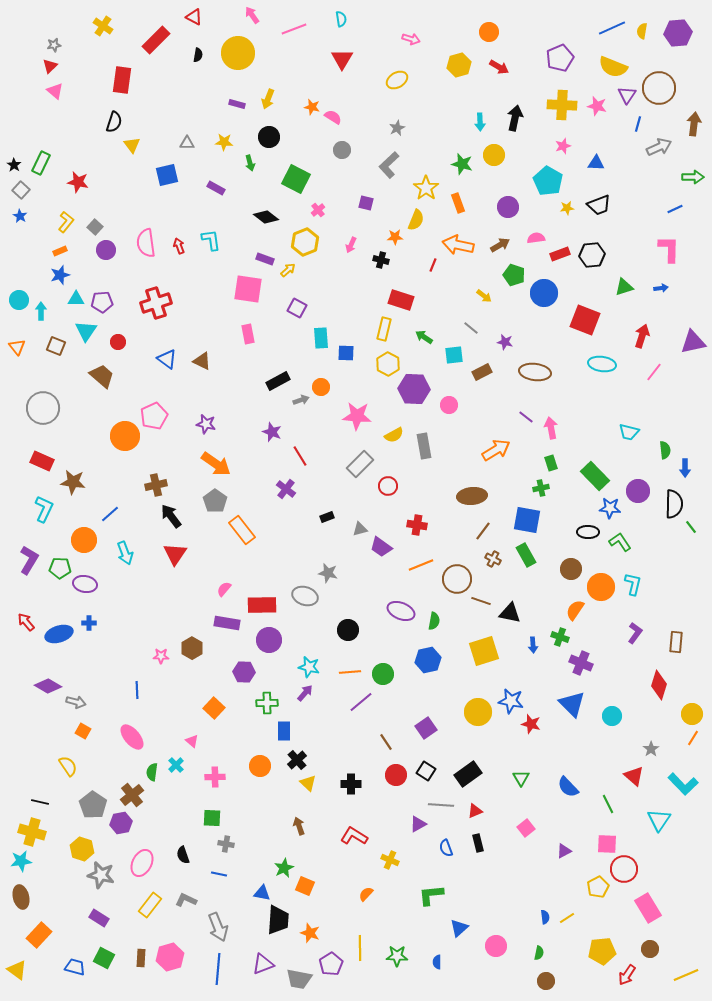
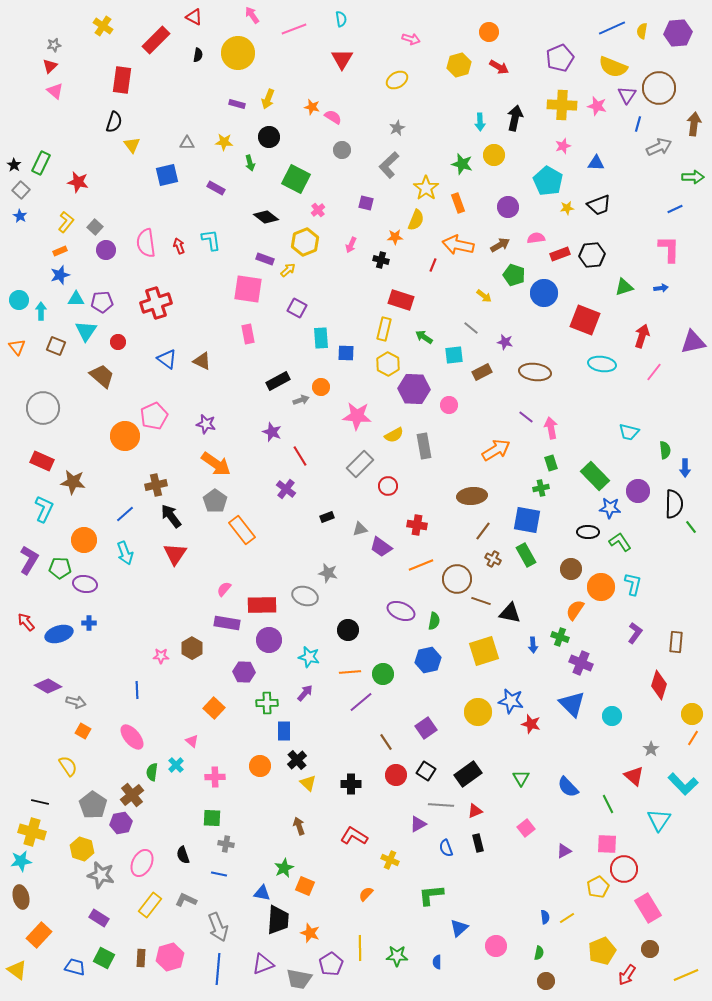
blue line at (110, 514): moved 15 px right
cyan star at (309, 667): moved 10 px up
yellow pentagon at (602, 951): rotated 16 degrees counterclockwise
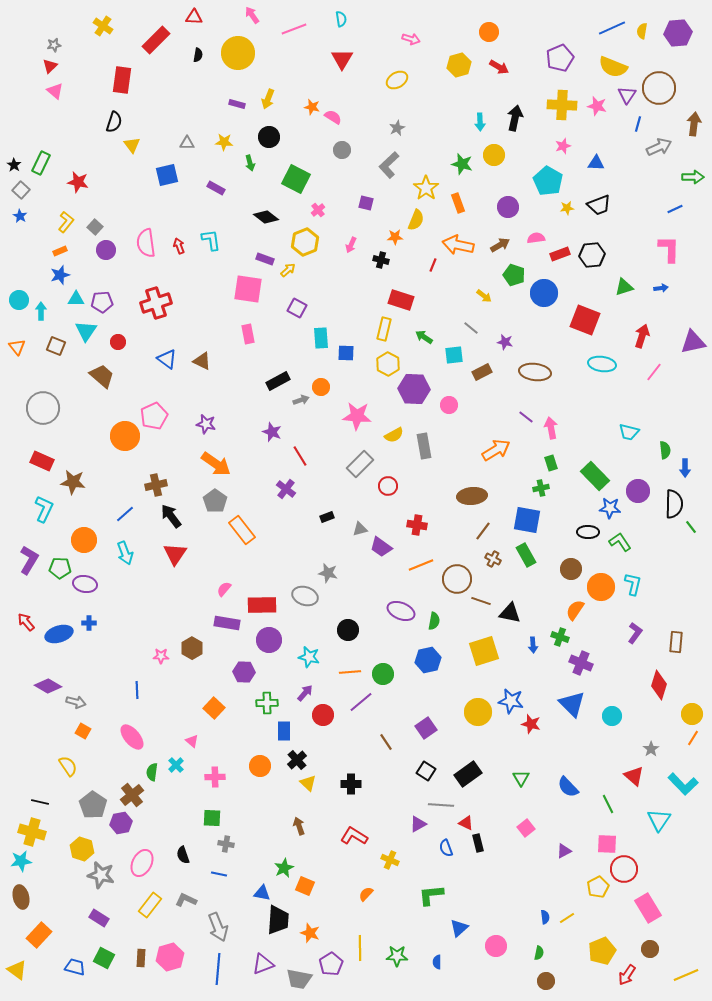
red triangle at (194, 17): rotated 24 degrees counterclockwise
red circle at (396, 775): moved 73 px left, 60 px up
red triangle at (475, 811): moved 9 px left, 12 px down; rotated 49 degrees clockwise
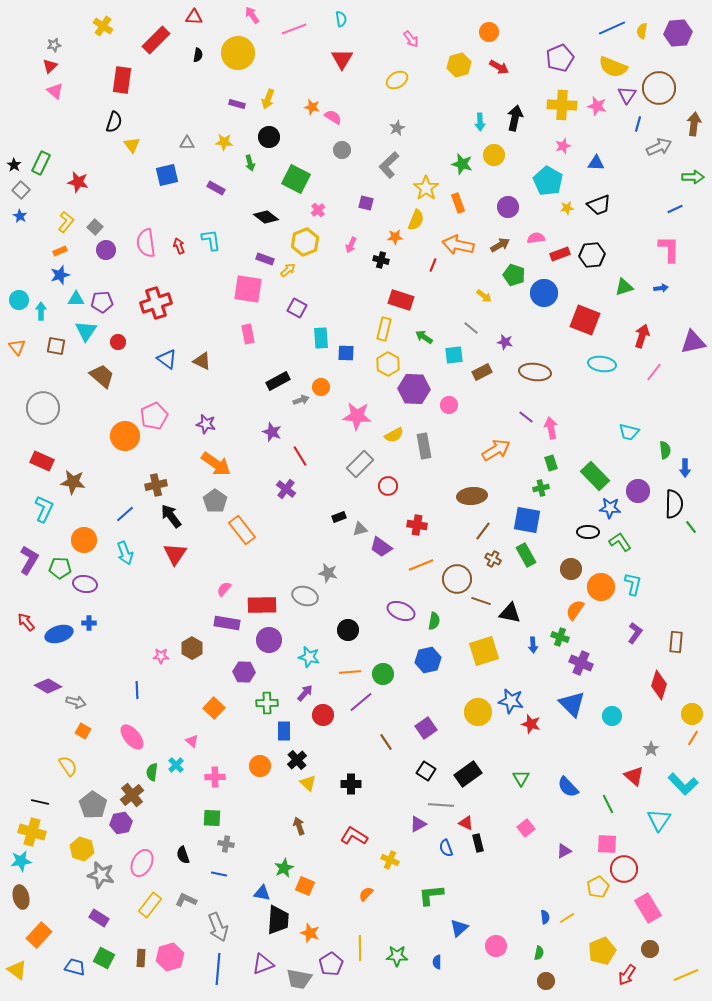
pink arrow at (411, 39): rotated 36 degrees clockwise
brown square at (56, 346): rotated 12 degrees counterclockwise
black rectangle at (327, 517): moved 12 px right
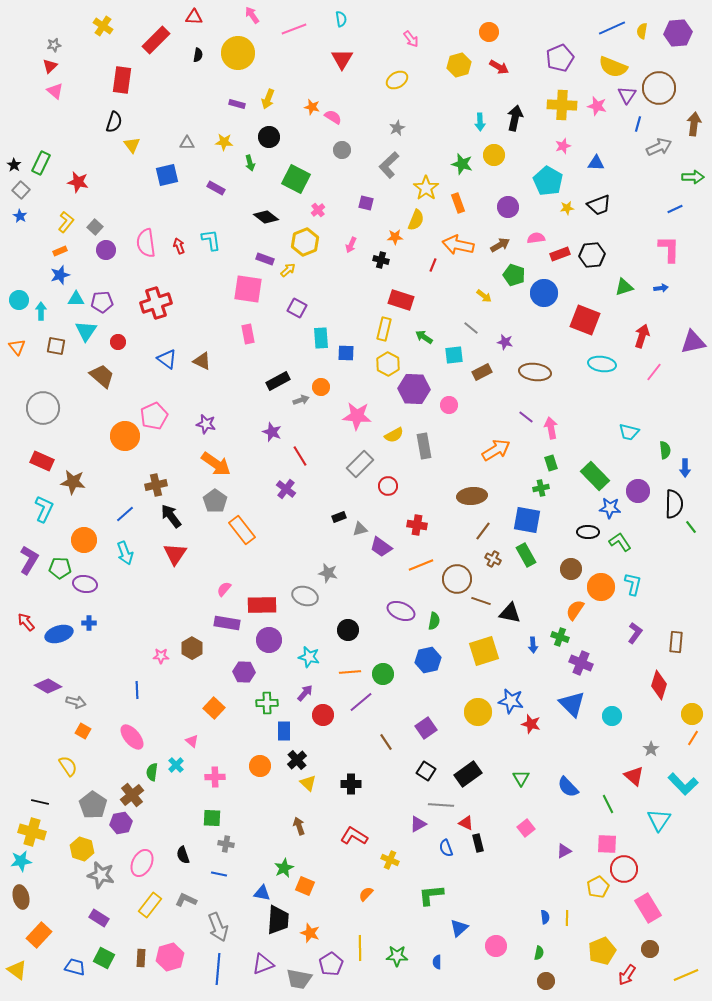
yellow line at (567, 918): rotated 56 degrees counterclockwise
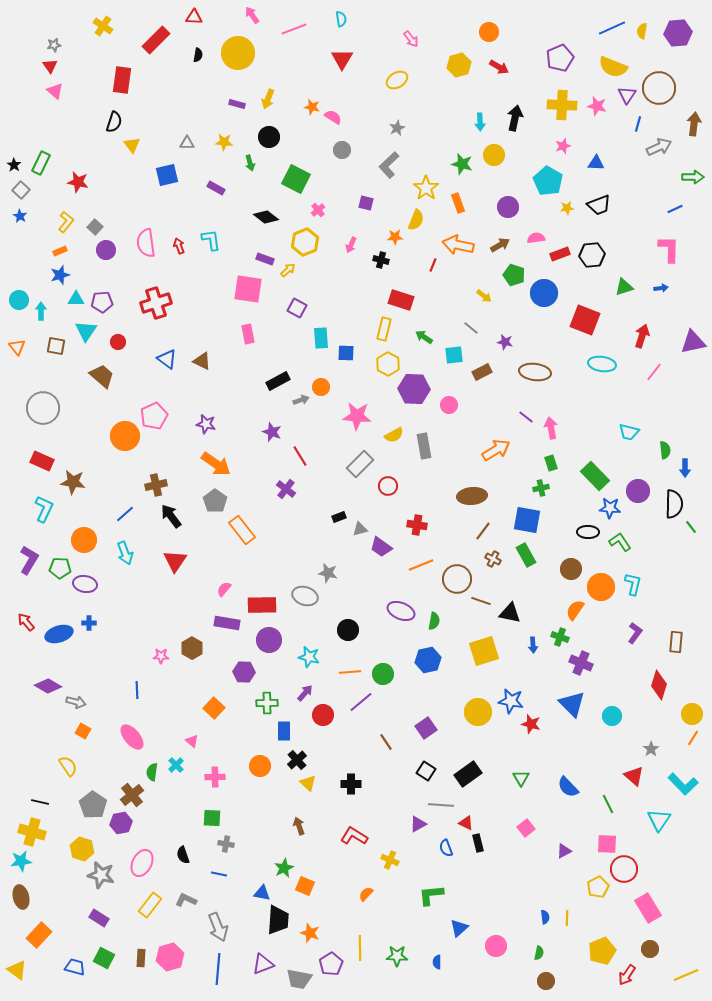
red triangle at (50, 66): rotated 21 degrees counterclockwise
red triangle at (175, 554): moved 7 px down
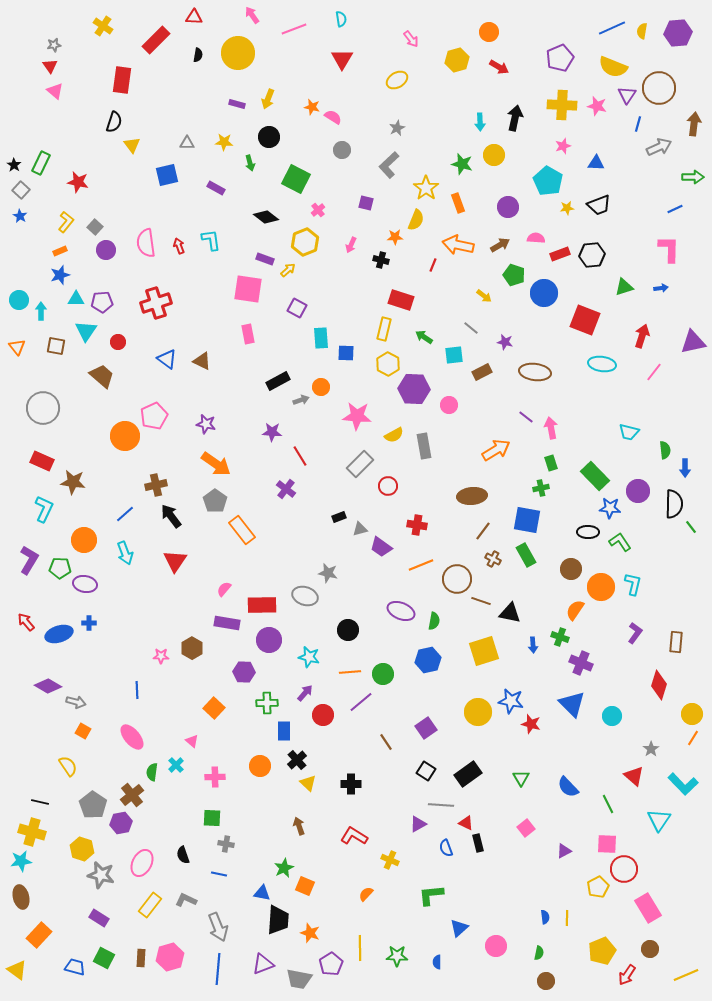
yellow hexagon at (459, 65): moved 2 px left, 5 px up
pink semicircle at (536, 238): rotated 12 degrees clockwise
purple star at (272, 432): rotated 18 degrees counterclockwise
